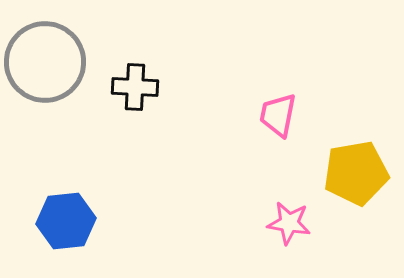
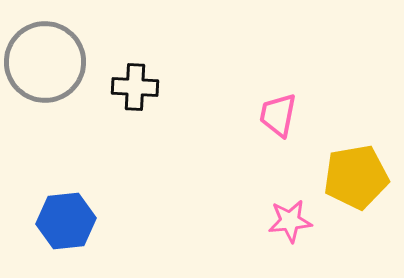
yellow pentagon: moved 4 px down
pink star: moved 1 px right, 2 px up; rotated 15 degrees counterclockwise
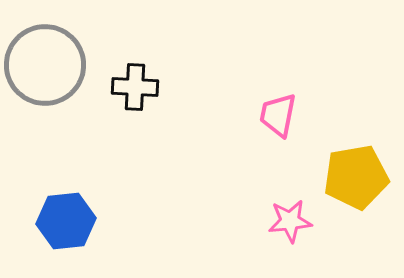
gray circle: moved 3 px down
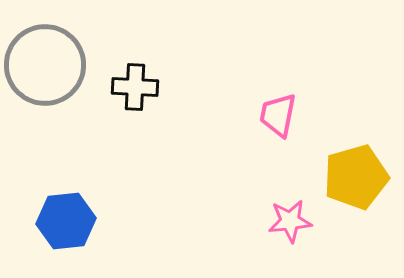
yellow pentagon: rotated 6 degrees counterclockwise
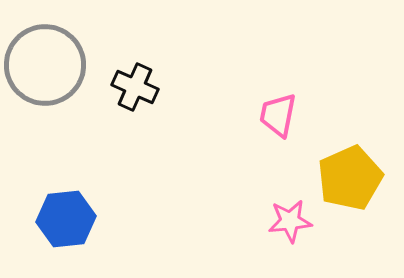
black cross: rotated 21 degrees clockwise
yellow pentagon: moved 6 px left, 1 px down; rotated 8 degrees counterclockwise
blue hexagon: moved 2 px up
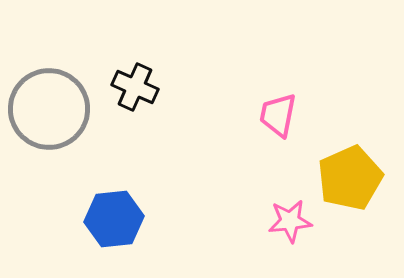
gray circle: moved 4 px right, 44 px down
blue hexagon: moved 48 px right
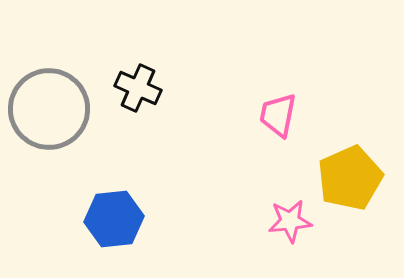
black cross: moved 3 px right, 1 px down
